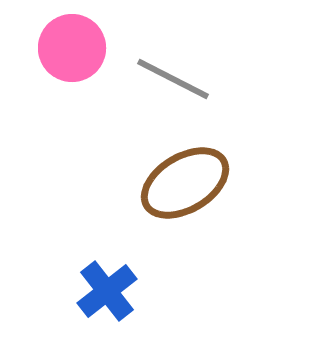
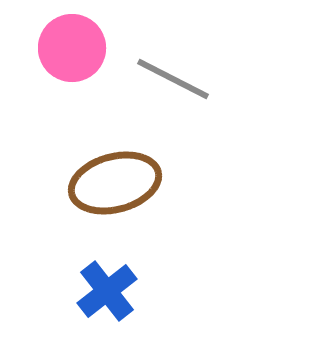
brown ellipse: moved 70 px left; rotated 16 degrees clockwise
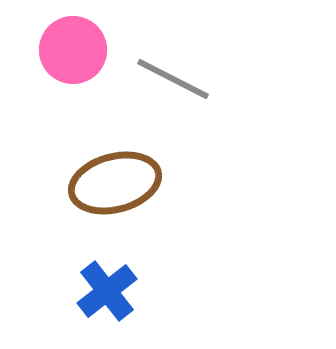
pink circle: moved 1 px right, 2 px down
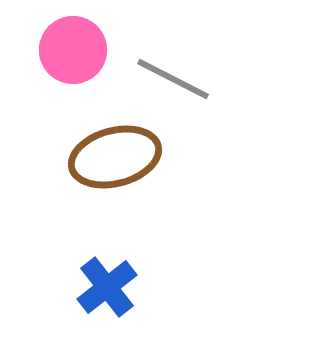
brown ellipse: moved 26 px up
blue cross: moved 4 px up
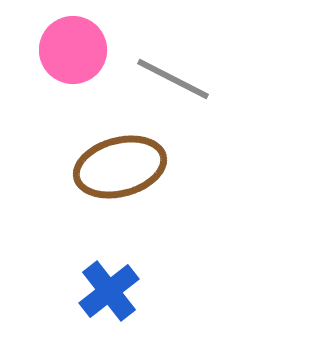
brown ellipse: moved 5 px right, 10 px down
blue cross: moved 2 px right, 4 px down
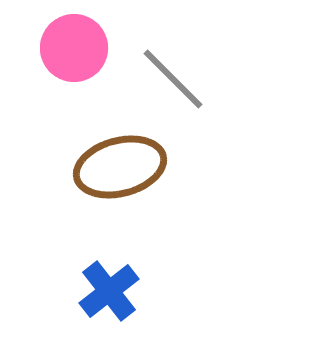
pink circle: moved 1 px right, 2 px up
gray line: rotated 18 degrees clockwise
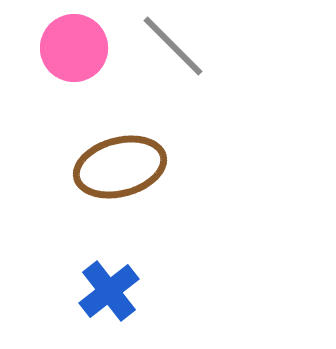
gray line: moved 33 px up
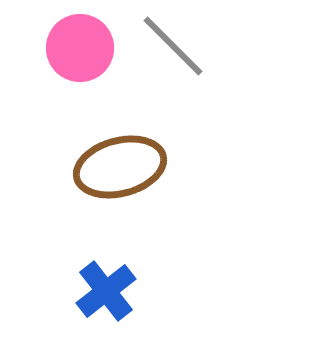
pink circle: moved 6 px right
blue cross: moved 3 px left
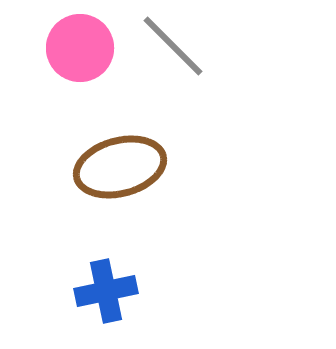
blue cross: rotated 26 degrees clockwise
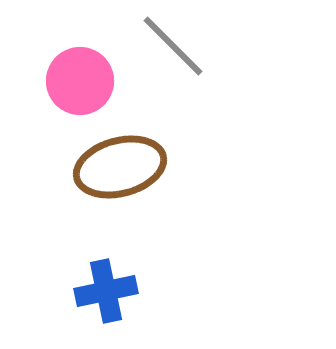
pink circle: moved 33 px down
